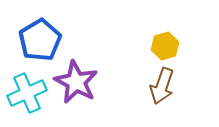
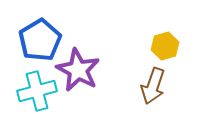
purple star: moved 2 px right, 12 px up
brown arrow: moved 9 px left
cyan cross: moved 10 px right, 2 px up; rotated 9 degrees clockwise
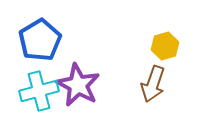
purple star: moved 15 px down
brown arrow: moved 2 px up
cyan cross: moved 2 px right
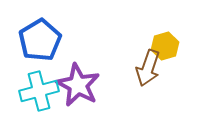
brown arrow: moved 5 px left, 16 px up
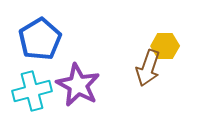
blue pentagon: moved 1 px up
yellow hexagon: rotated 16 degrees clockwise
cyan cross: moved 7 px left
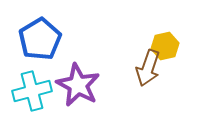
yellow hexagon: rotated 12 degrees counterclockwise
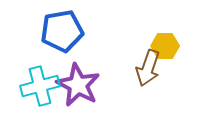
blue pentagon: moved 22 px right, 8 px up; rotated 21 degrees clockwise
yellow hexagon: rotated 12 degrees clockwise
cyan cross: moved 8 px right, 5 px up
